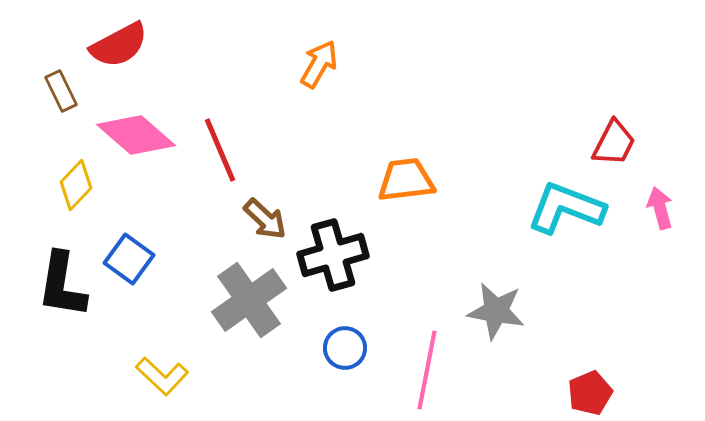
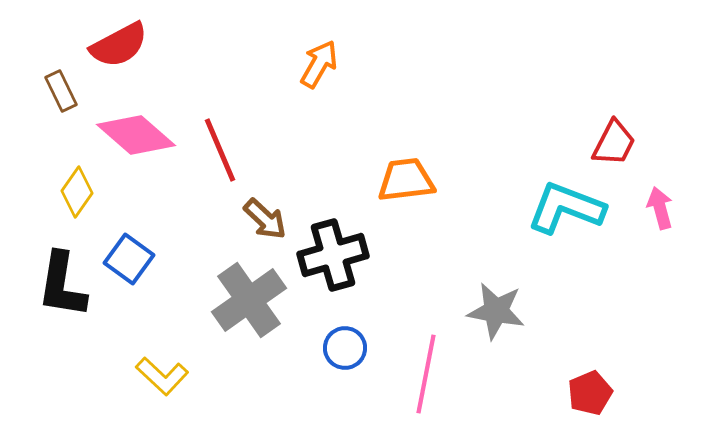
yellow diamond: moved 1 px right, 7 px down; rotated 9 degrees counterclockwise
pink line: moved 1 px left, 4 px down
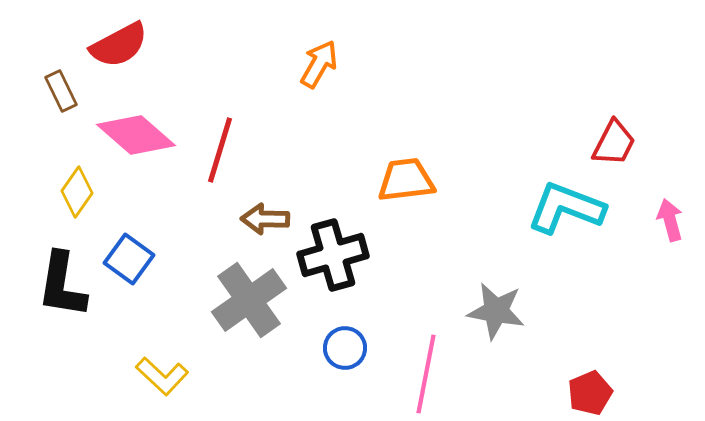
red line: rotated 40 degrees clockwise
pink arrow: moved 10 px right, 12 px down
brown arrow: rotated 138 degrees clockwise
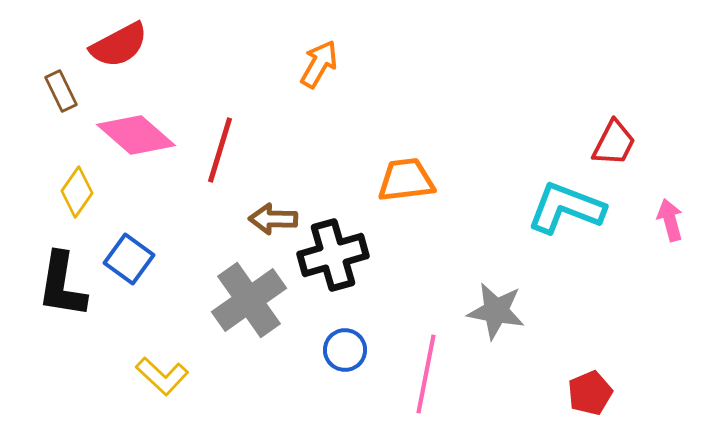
brown arrow: moved 8 px right
blue circle: moved 2 px down
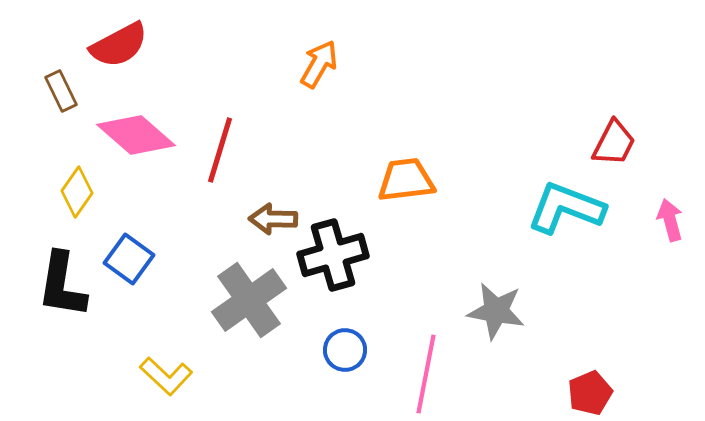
yellow L-shape: moved 4 px right
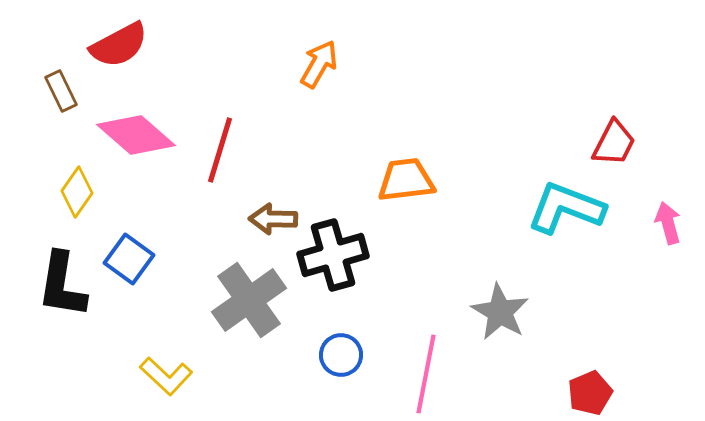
pink arrow: moved 2 px left, 3 px down
gray star: moved 4 px right, 1 px down; rotated 20 degrees clockwise
blue circle: moved 4 px left, 5 px down
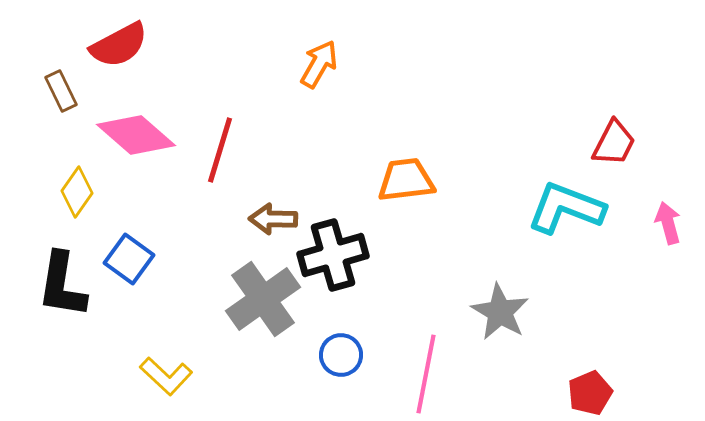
gray cross: moved 14 px right, 1 px up
